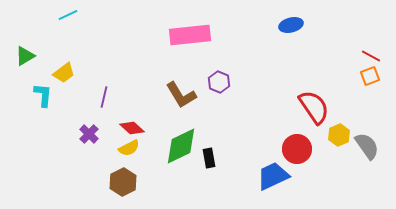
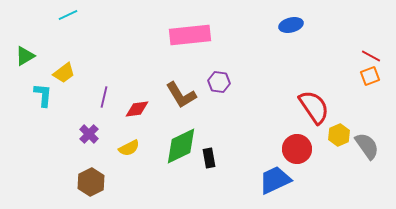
purple hexagon: rotated 15 degrees counterclockwise
red diamond: moved 5 px right, 19 px up; rotated 50 degrees counterclockwise
blue trapezoid: moved 2 px right, 4 px down
brown hexagon: moved 32 px left
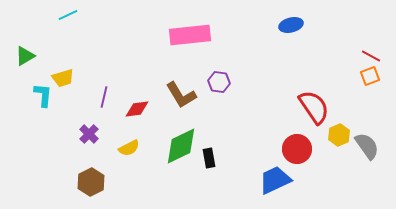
yellow trapezoid: moved 1 px left, 5 px down; rotated 20 degrees clockwise
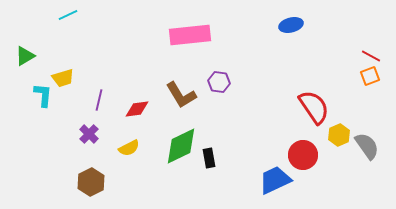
purple line: moved 5 px left, 3 px down
red circle: moved 6 px right, 6 px down
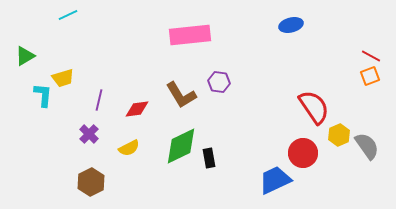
red circle: moved 2 px up
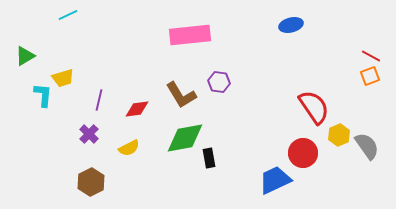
green diamond: moved 4 px right, 8 px up; rotated 15 degrees clockwise
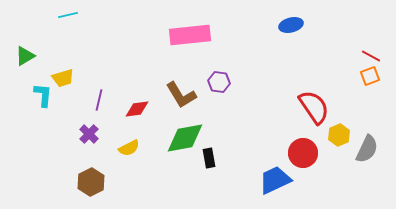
cyan line: rotated 12 degrees clockwise
gray semicircle: moved 3 px down; rotated 60 degrees clockwise
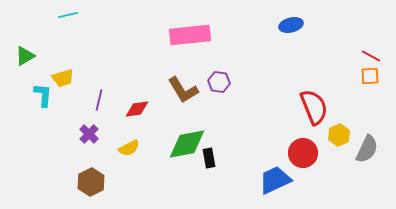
orange square: rotated 18 degrees clockwise
brown L-shape: moved 2 px right, 5 px up
red semicircle: rotated 12 degrees clockwise
green diamond: moved 2 px right, 6 px down
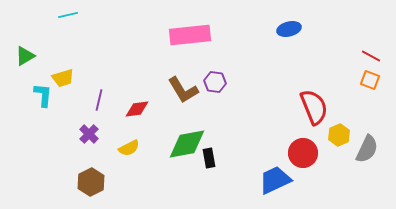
blue ellipse: moved 2 px left, 4 px down
orange square: moved 4 px down; rotated 24 degrees clockwise
purple hexagon: moved 4 px left
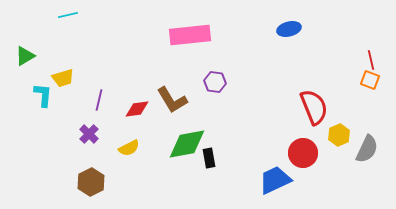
red line: moved 4 px down; rotated 48 degrees clockwise
brown L-shape: moved 11 px left, 10 px down
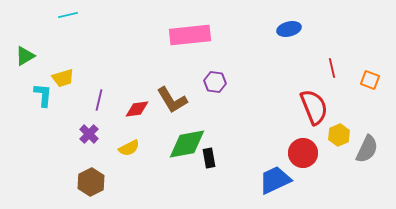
red line: moved 39 px left, 8 px down
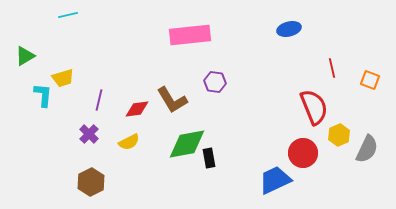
yellow semicircle: moved 6 px up
